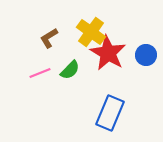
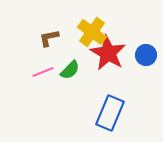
yellow cross: moved 1 px right
brown L-shape: rotated 20 degrees clockwise
pink line: moved 3 px right, 1 px up
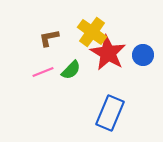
blue circle: moved 3 px left
green semicircle: moved 1 px right
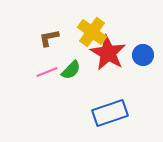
pink line: moved 4 px right
blue rectangle: rotated 48 degrees clockwise
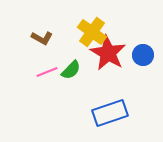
brown L-shape: moved 7 px left; rotated 140 degrees counterclockwise
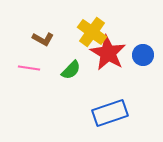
brown L-shape: moved 1 px right, 1 px down
pink line: moved 18 px left, 4 px up; rotated 30 degrees clockwise
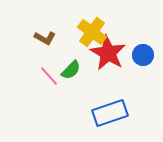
brown L-shape: moved 2 px right, 1 px up
pink line: moved 20 px right, 8 px down; rotated 40 degrees clockwise
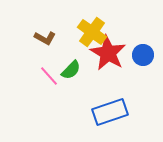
blue rectangle: moved 1 px up
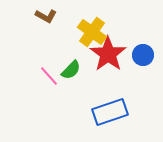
brown L-shape: moved 1 px right, 22 px up
red star: moved 1 px down; rotated 6 degrees clockwise
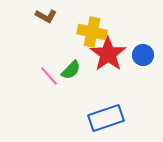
yellow cross: rotated 24 degrees counterclockwise
blue rectangle: moved 4 px left, 6 px down
